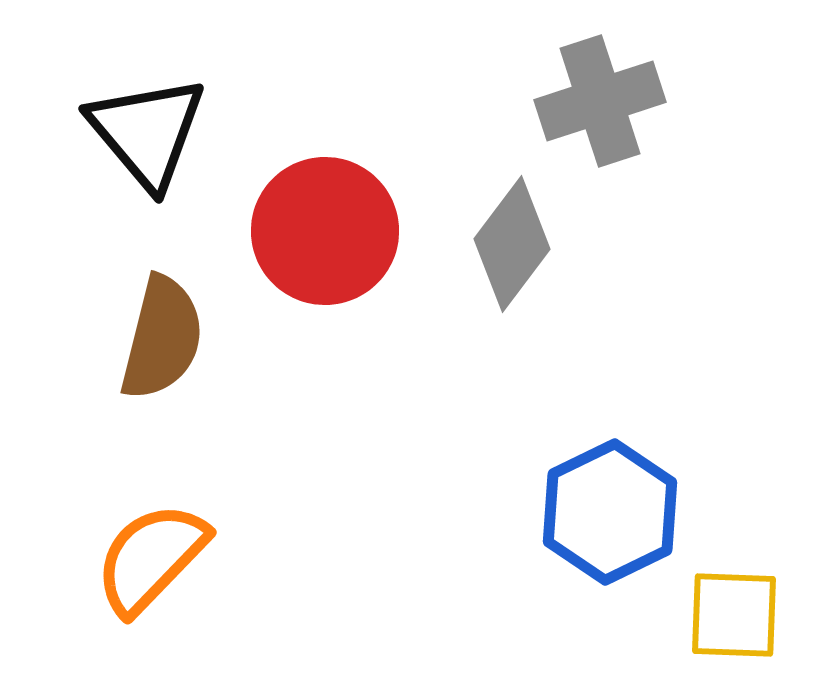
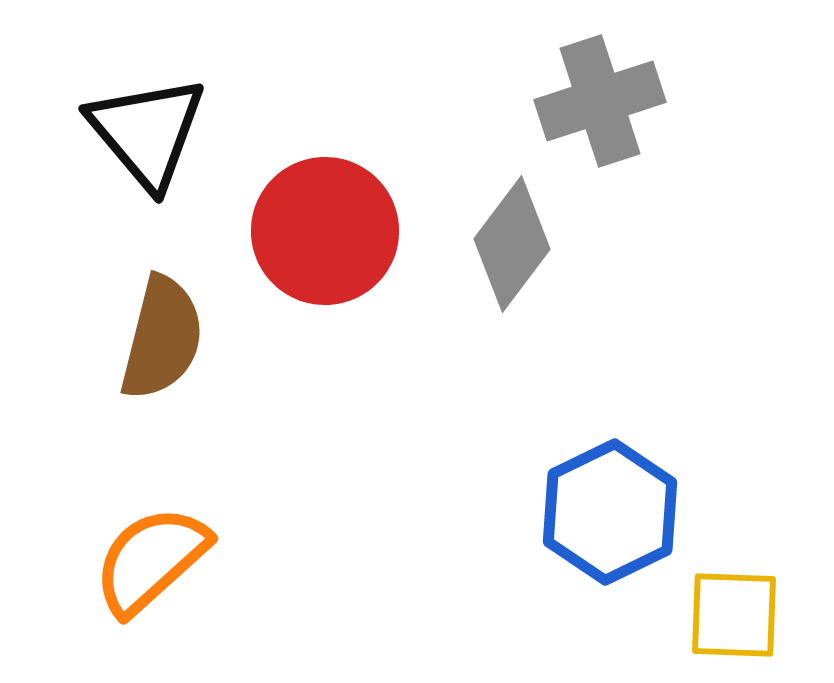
orange semicircle: moved 2 px down; rotated 4 degrees clockwise
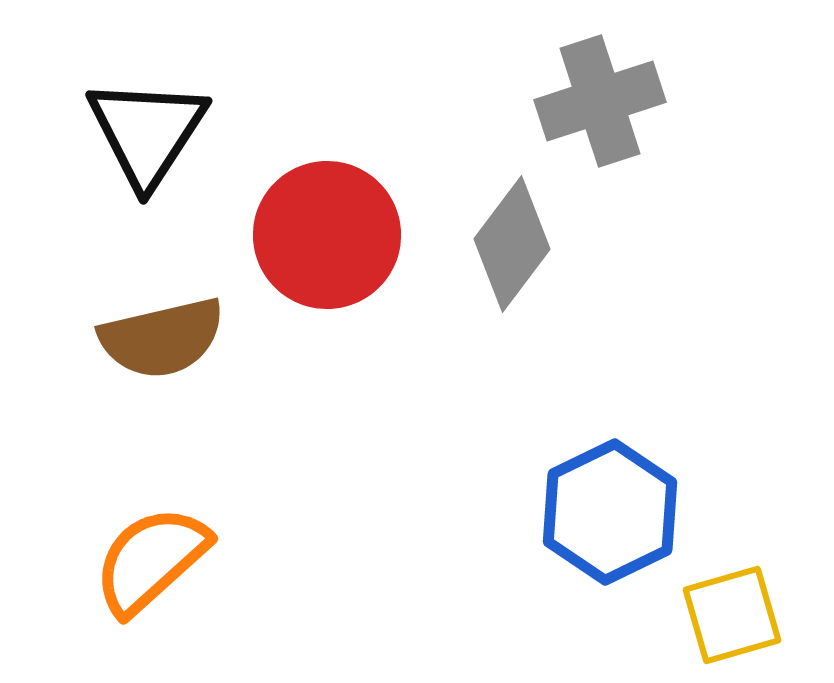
black triangle: rotated 13 degrees clockwise
red circle: moved 2 px right, 4 px down
brown semicircle: rotated 63 degrees clockwise
yellow square: moved 2 px left; rotated 18 degrees counterclockwise
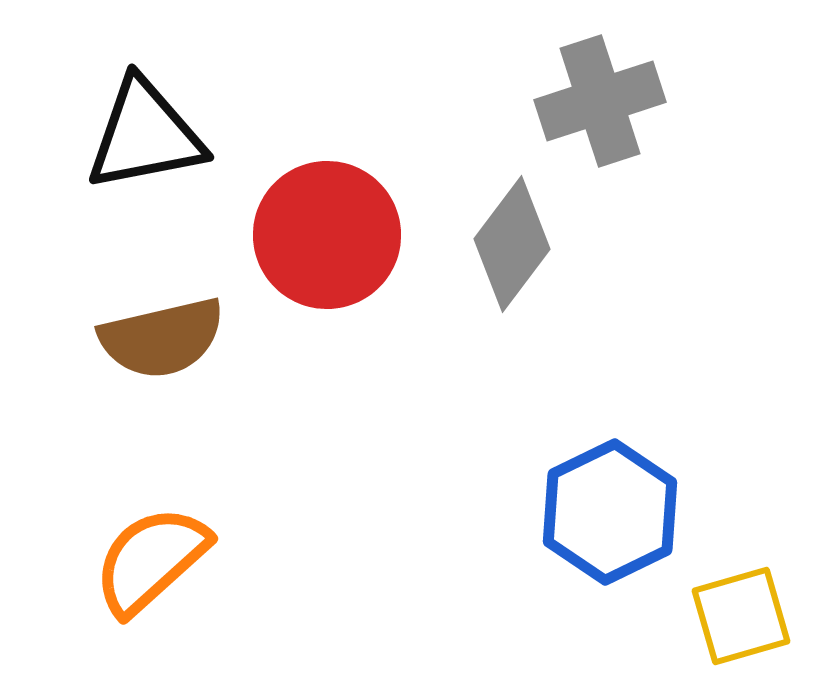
black triangle: moved 2 px left, 3 px down; rotated 46 degrees clockwise
yellow square: moved 9 px right, 1 px down
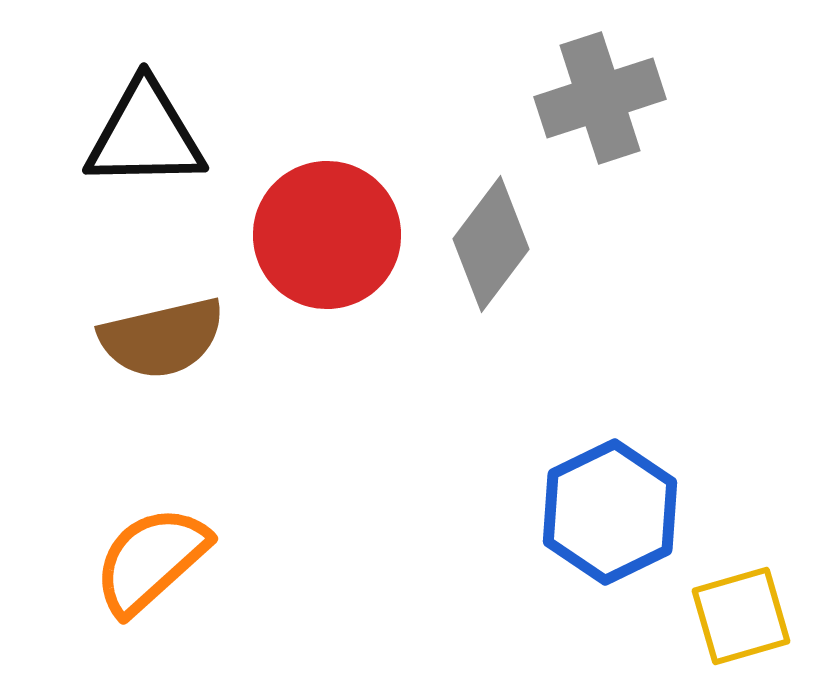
gray cross: moved 3 px up
black triangle: rotated 10 degrees clockwise
gray diamond: moved 21 px left
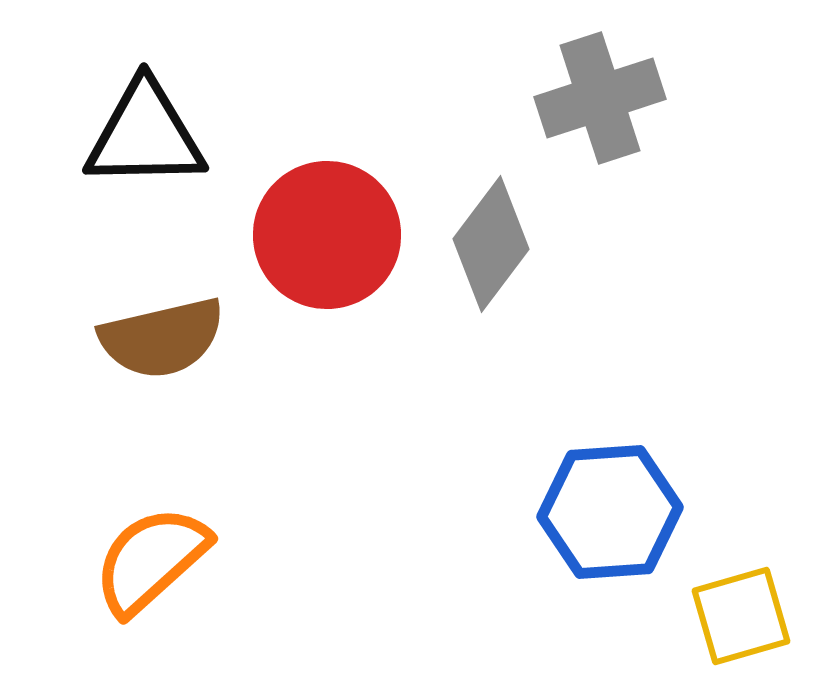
blue hexagon: rotated 22 degrees clockwise
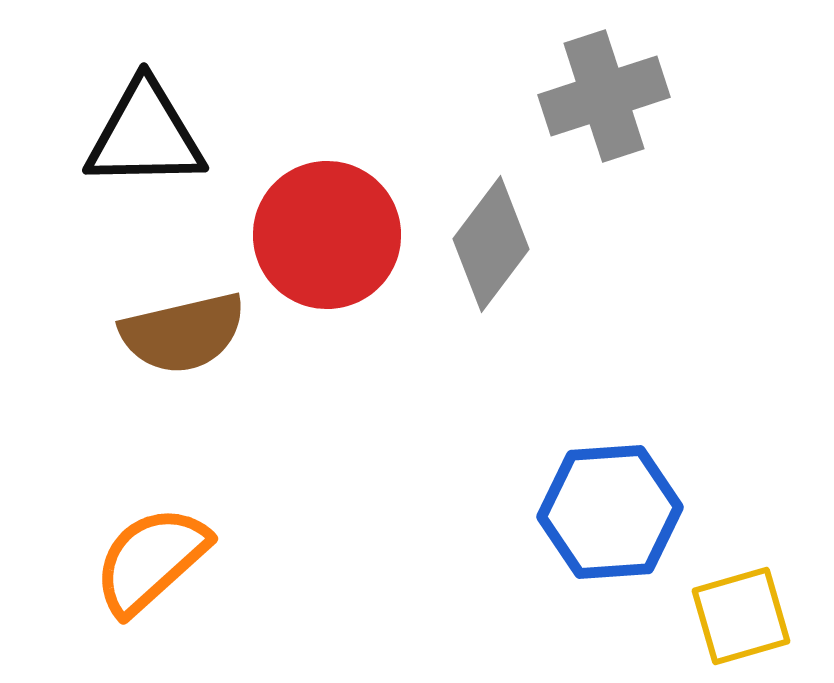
gray cross: moved 4 px right, 2 px up
brown semicircle: moved 21 px right, 5 px up
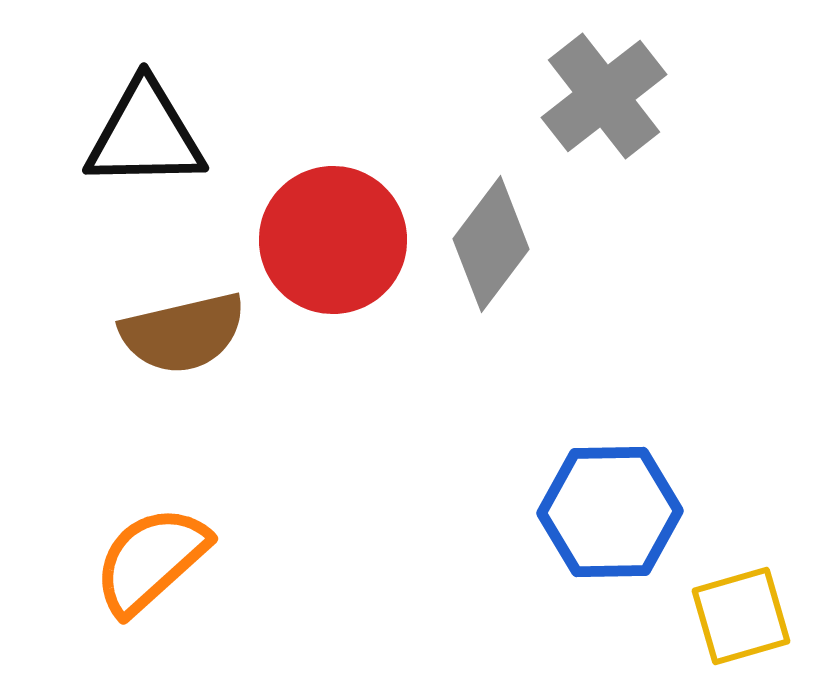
gray cross: rotated 20 degrees counterclockwise
red circle: moved 6 px right, 5 px down
blue hexagon: rotated 3 degrees clockwise
